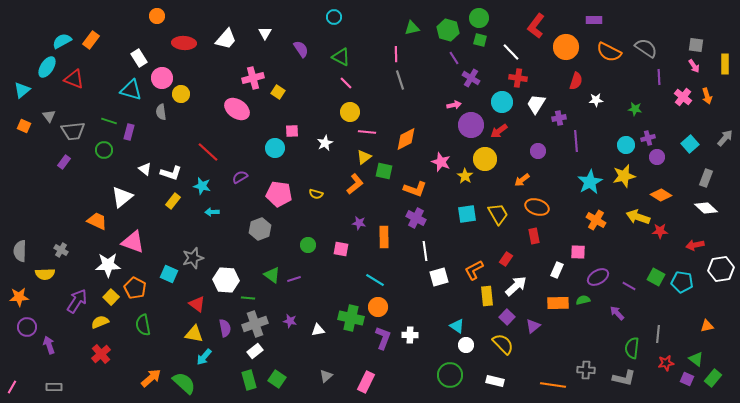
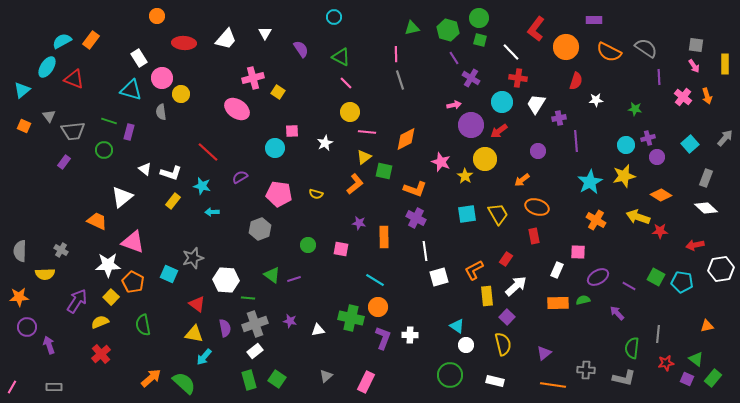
red L-shape at (536, 26): moved 3 px down
orange pentagon at (135, 288): moved 2 px left, 6 px up
purple triangle at (533, 326): moved 11 px right, 27 px down
yellow semicircle at (503, 344): rotated 30 degrees clockwise
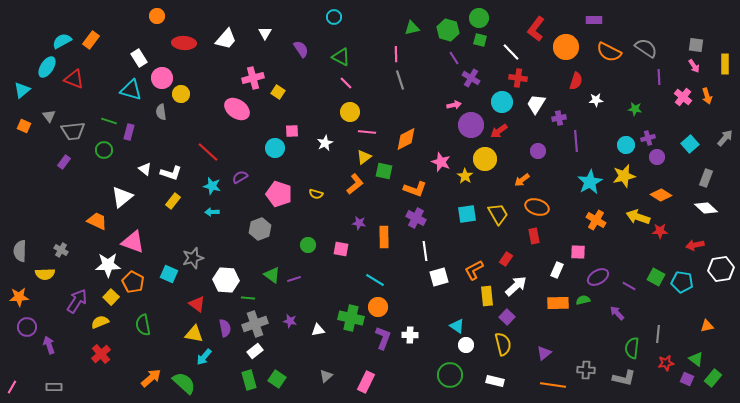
cyan star at (202, 186): moved 10 px right
pink pentagon at (279, 194): rotated 10 degrees clockwise
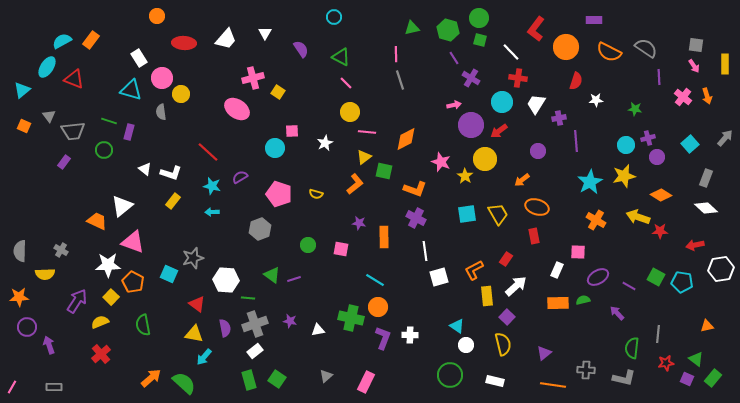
white triangle at (122, 197): moved 9 px down
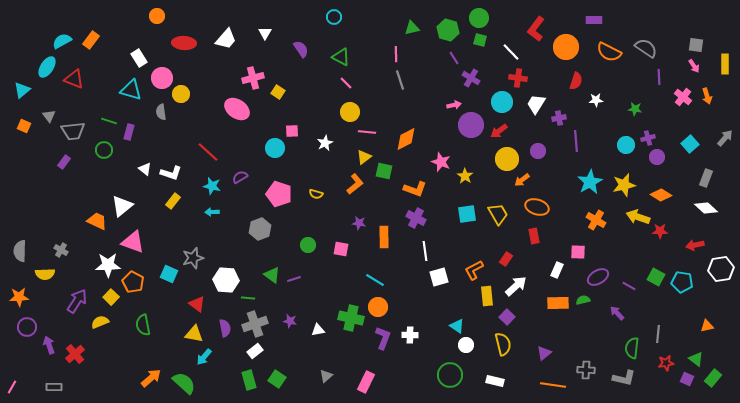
yellow circle at (485, 159): moved 22 px right
yellow star at (624, 176): moved 9 px down
red cross at (101, 354): moved 26 px left
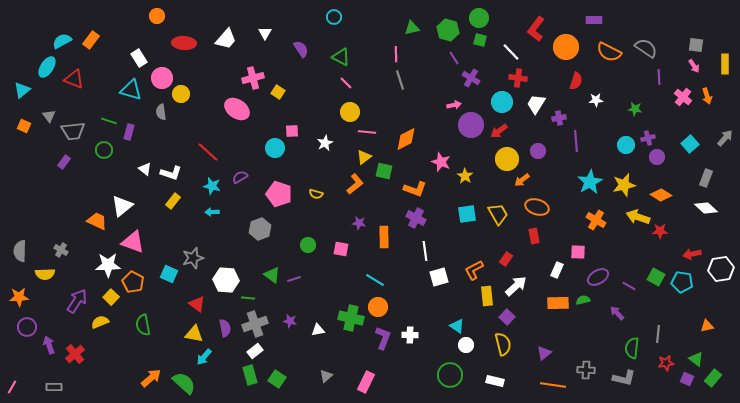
red arrow at (695, 245): moved 3 px left, 9 px down
green rectangle at (249, 380): moved 1 px right, 5 px up
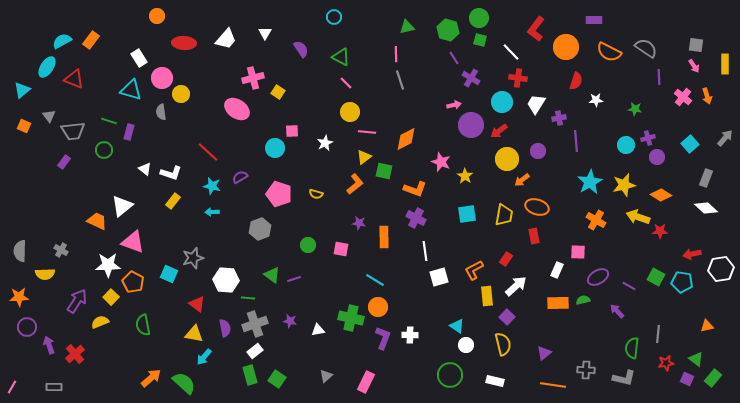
green triangle at (412, 28): moved 5 px left, 1 px up
yellow trapezoid at (498, 214): moved 6 px right, 1 px down; rotated 40 degrees clockwise
purple arrow at (617, 313): moved 2 px up
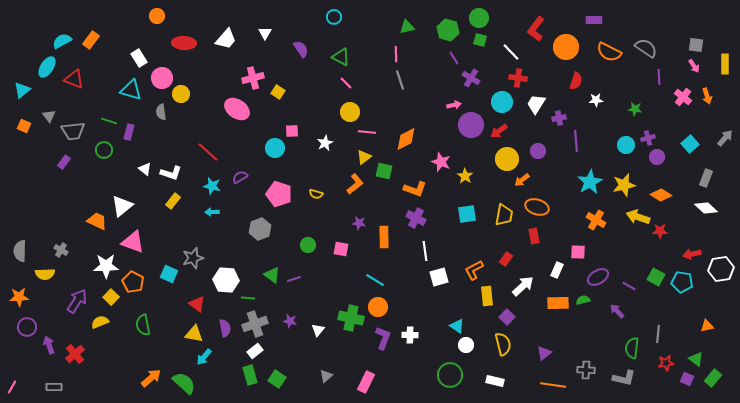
white star at (108, 265): moved 2 px left, 1 px down
white arrow at (516, 286): moved 7 px right
white triangle at (318, 330): rotated 40 degrees counterclockwise
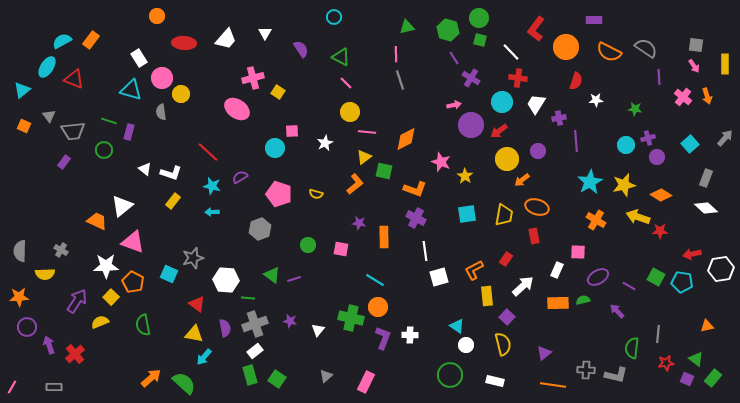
gray L-shape at (624, 378): moved 8 px left, 3 px up
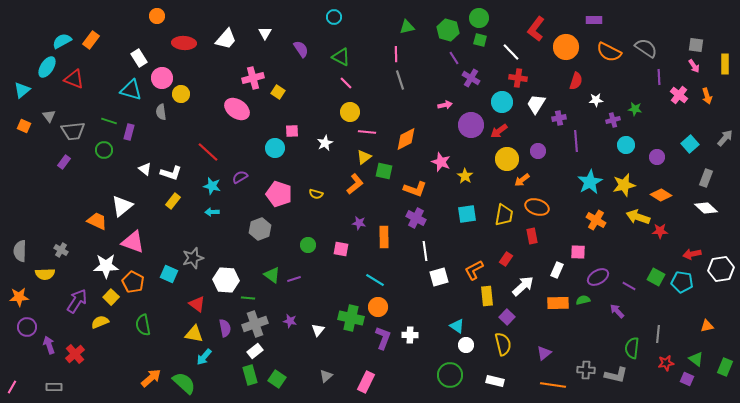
pink cross at (683, 97): moved 4 px left, 2 px up
pink arrow at (454, 105): moved 9 px left
purple cross at (648, 138): moved 35 px left, 18 px up
red rectangle at (534, 236): moved 2 px left
green rectangle at (713, 378): moved 12 px right, 11 px up; rotated 18 degrees counterclockwise
